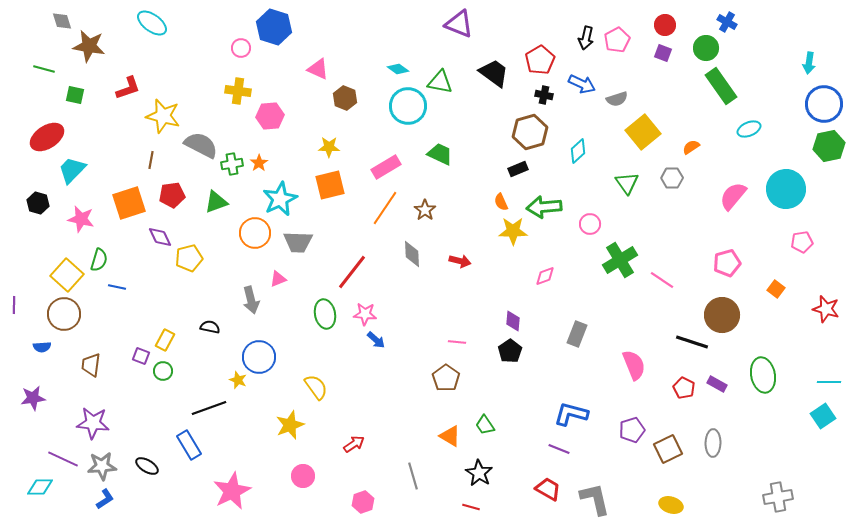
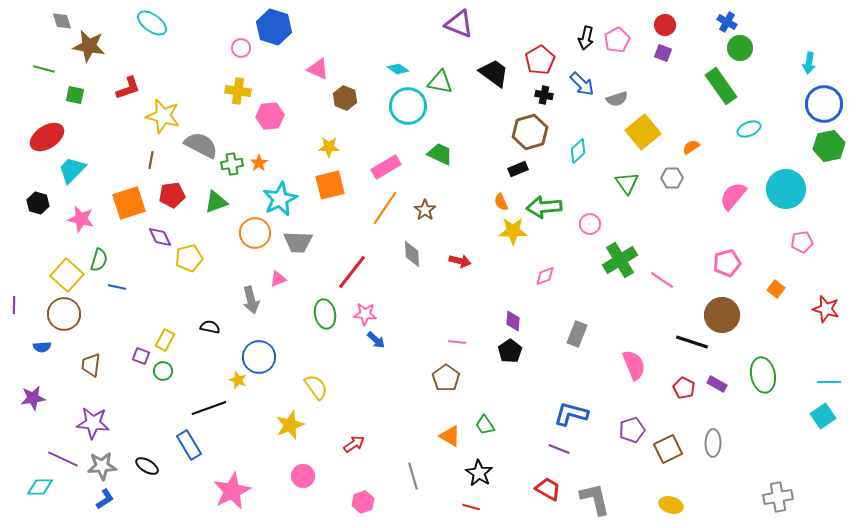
green circle at (706, 48): moved 34 px right
blue arrow at (582, 84): rotated 20 degrees clockwise
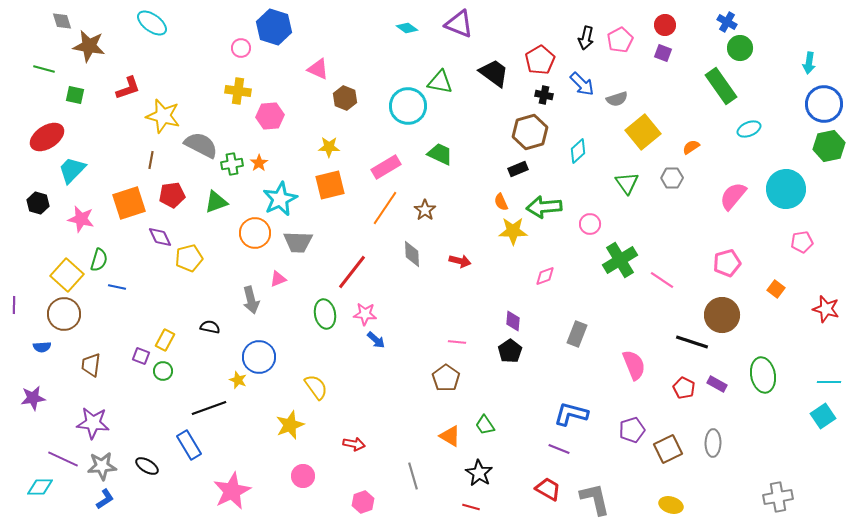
pink pentagon at (617, 40): moved 3 px right
cyan diamond at (398, 69): moved 9 px right, 41 px up
red arrow at (354, 444): rotated 45 degrees clockwise
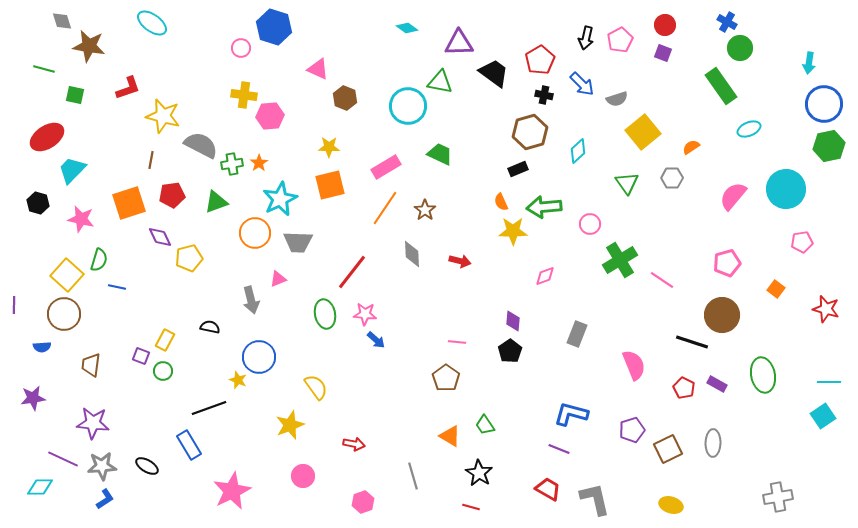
purple triangle at (459, 24): moved 19 px down; rotated 24 degrees counterclockwise
yellow cross at (238, 91): moved 6 px right, 4 px down
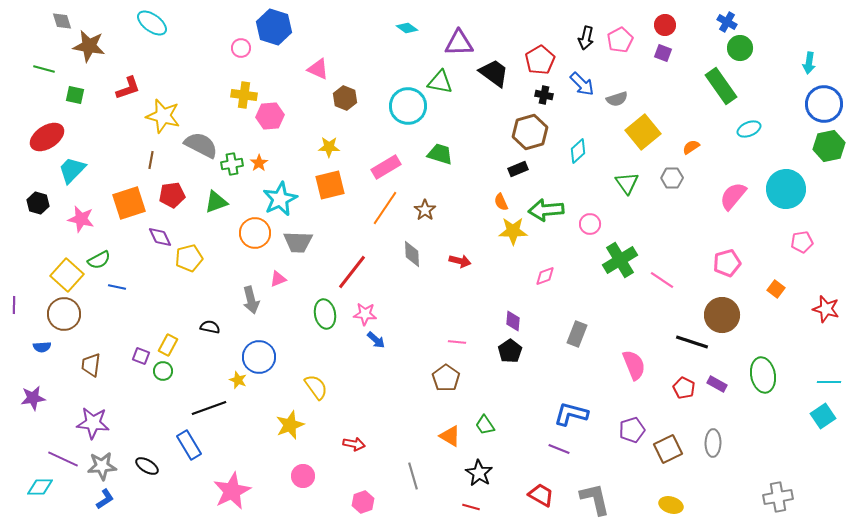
green trapezoid at (440, 154): rotated 8 degrees counterclockwise
green arrow at (544, 207): moved 2 px right, 3 px down
green semicircle at (99, 260): rotated 45 degrees clockwise
yellow rectangle at (165, 340): moved 3 px right, 5 px down
red trapezoid at (548, 489): moved 7 px left, 6 px down
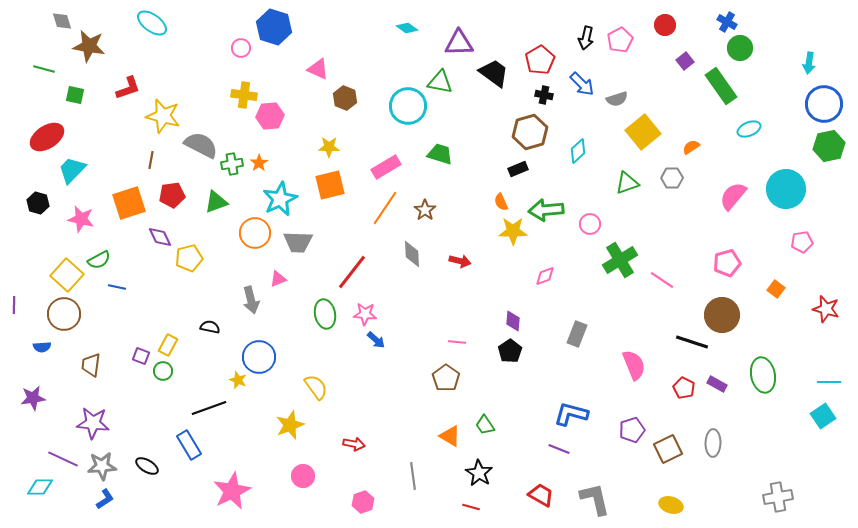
purple square at (663, 53): moved 22 px right, 8 px down; rotated 30 degrees clockwise
green triangle at (627, 183): rotated 45 degrees clockwise
gray line at (413, 476): rotated 8 degrees clockwise
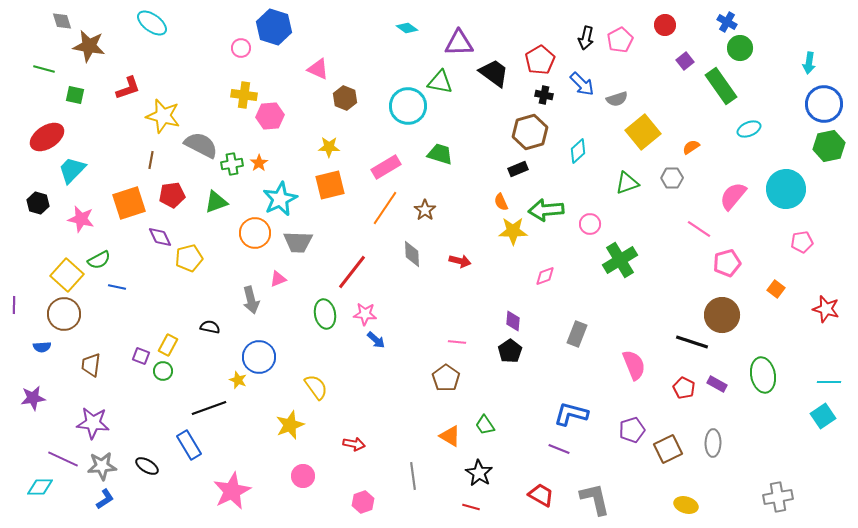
pink line at (662, 280): moved 37 px right, 51 px up
yellow ellipse at (671, 505): moved 15 px right
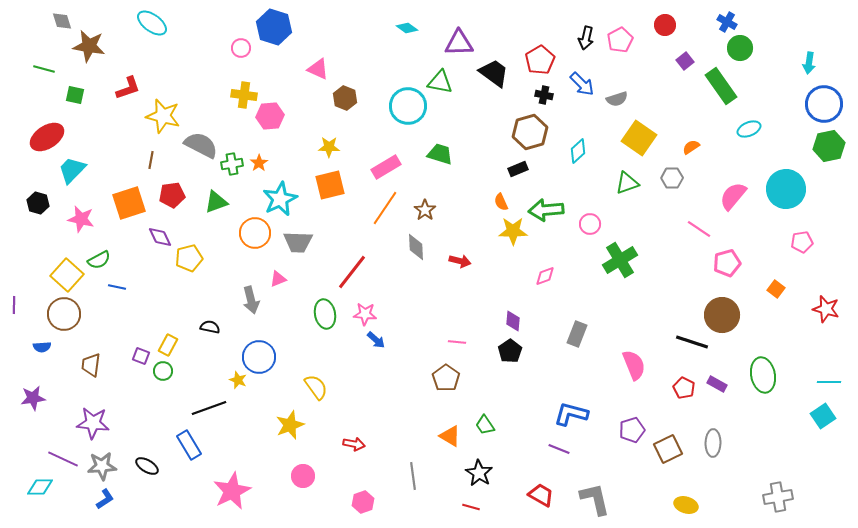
yellow square at (643, 132): moved 4 px left, 6 px down; rotated 16 degrees counterclockwise
gray diamond at (412, 254): moved 4 px right, 7 px up
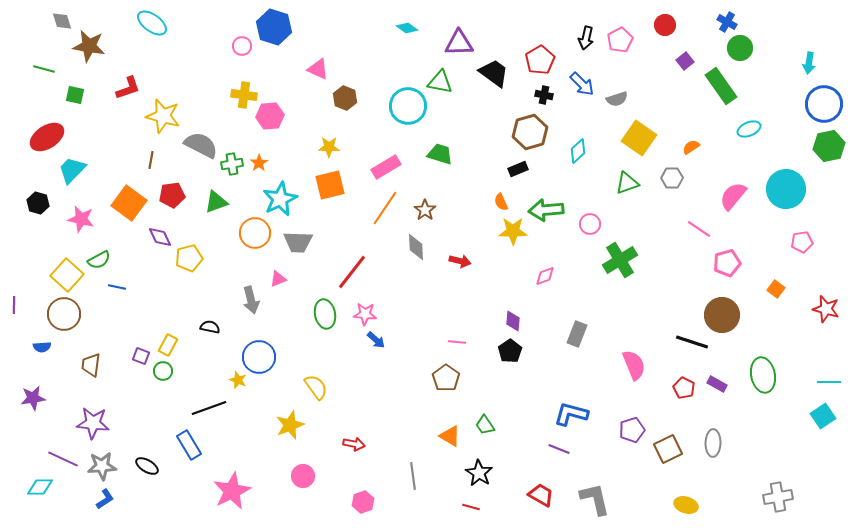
pink circle at (241, 48): moved 1 px right, 2 px up
orange square at (129, 203): rotated 36 degrees counterclockwise
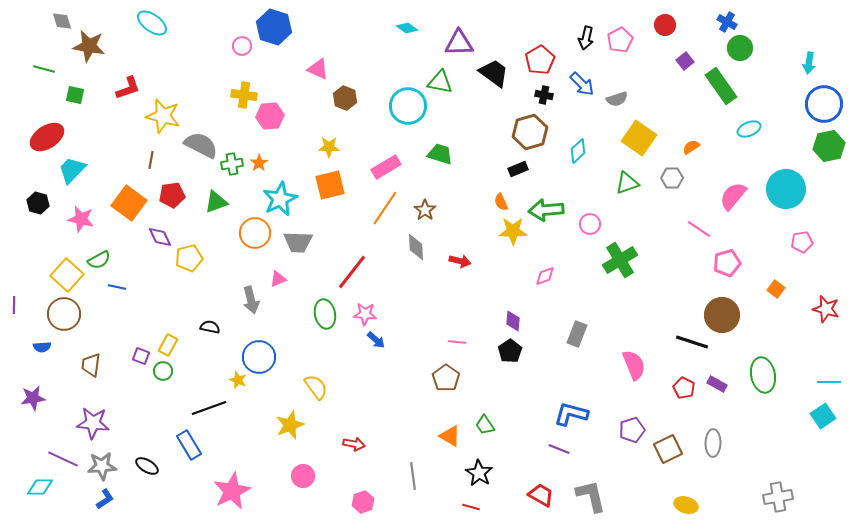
gray L-shape at (595, 499): moved 4 px left, 3 px up
